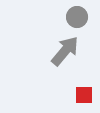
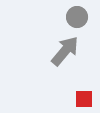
red square: moved 4 px down
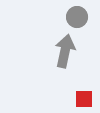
gray arrow: rotated 28 degrees counterclockwise
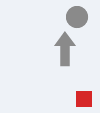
gray arrow: moved 2 px up; rotated 12 degrees counterclockwise
